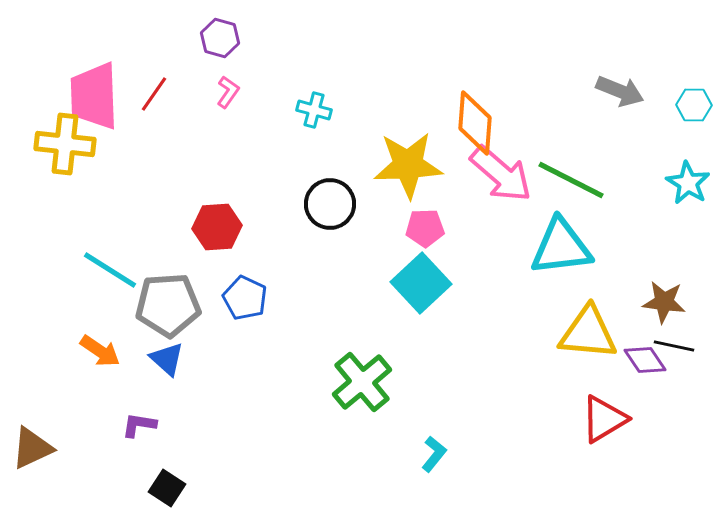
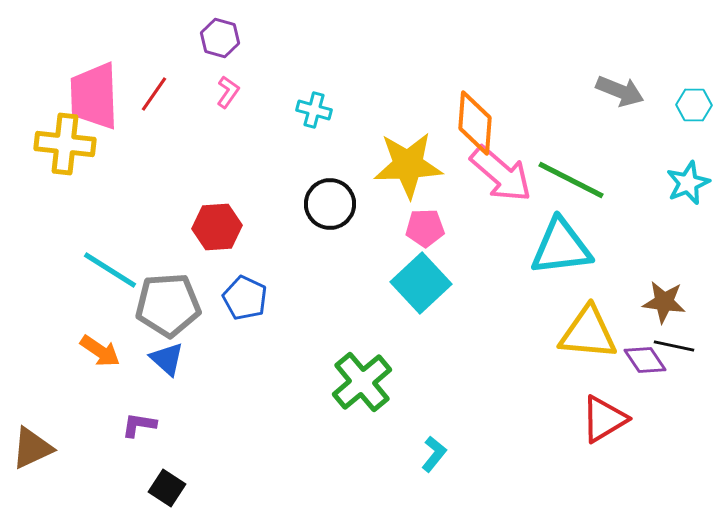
cyan star: rotated 18 degrees clockwise
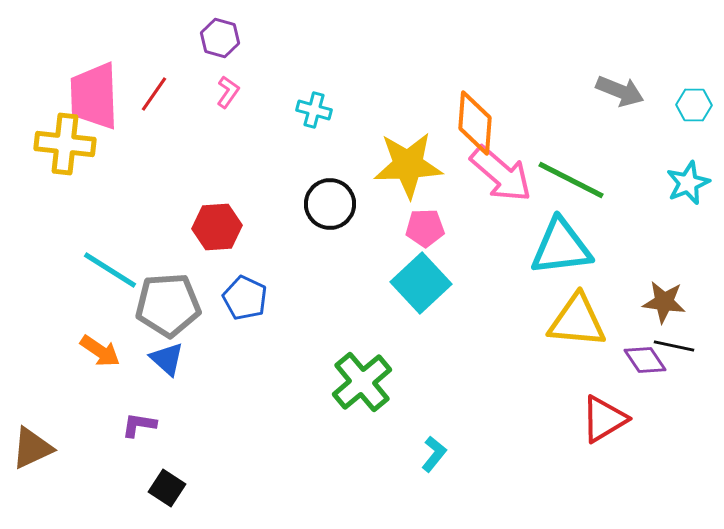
yellow triangle: moved 11 px left, 12 px up
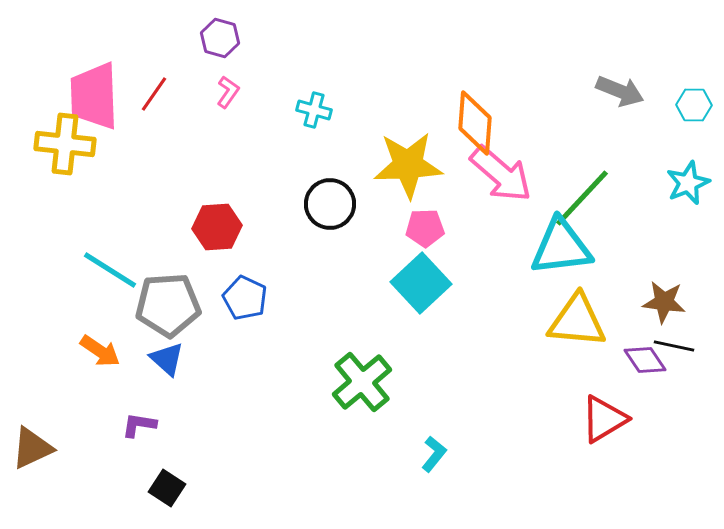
green line: moved 11 px right, 18 px down; rotated 74 degrees counterclockwise
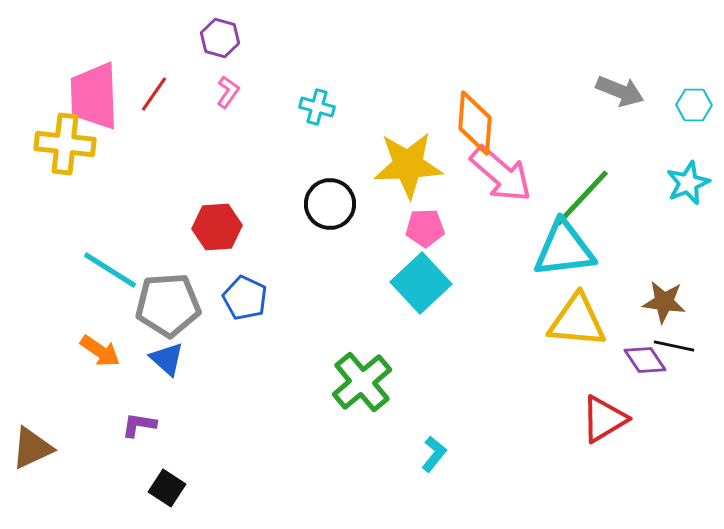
cyan cross: moved 3 px right, 3 px up
cyan triangle: moved 3 px right, 2 px down
